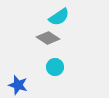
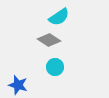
gray diamond: moved 1 px right, 2 px down
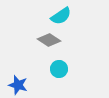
cyan semicircle: moved 2 px right, 1 px up
cyan circle: moved 4 px right, 2 px down
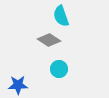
cyan semicircle: rotated 105 degrees clockwise
blue star: rotated 18 degrees counterclockwise
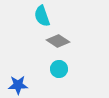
cyan semicircle: moved 19 px left
gray diamond: moved 9 px right, 1 px down
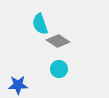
cyan semicircle: moved 2 px left, 8 px down
